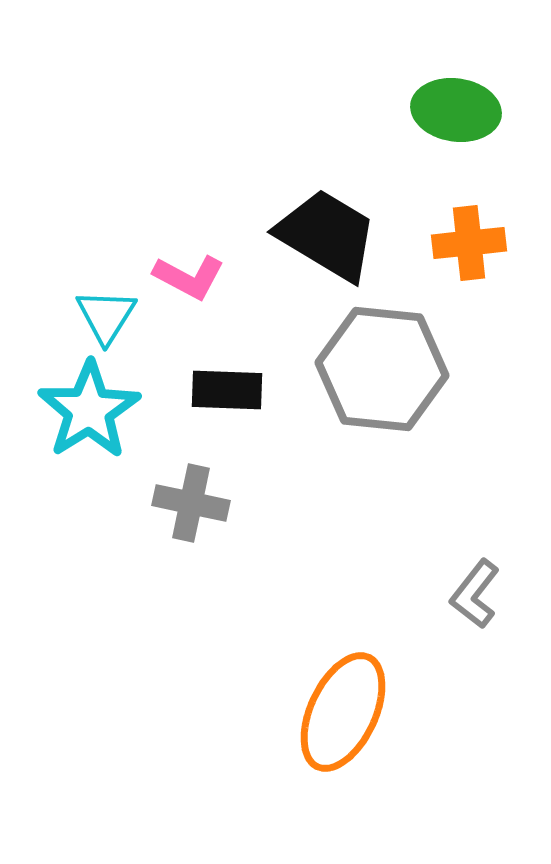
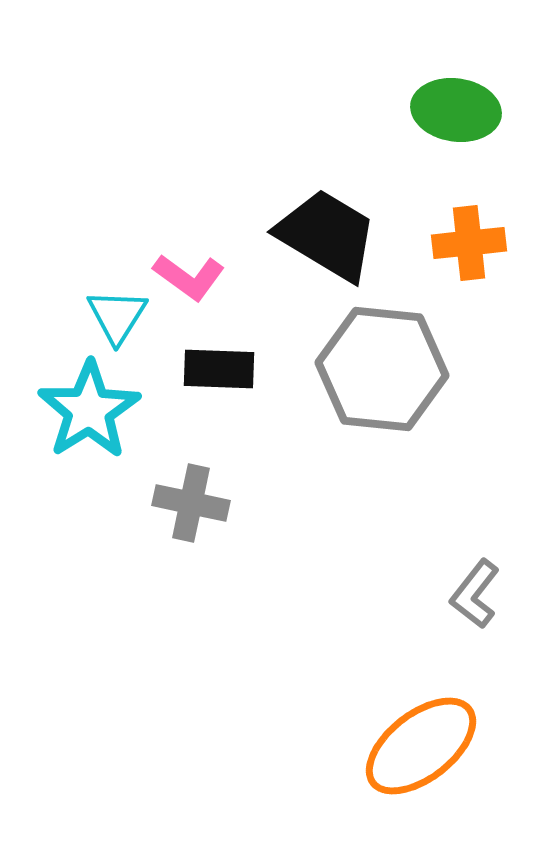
pink L-shape: rotated 8 degrees clockwise
cyan triangle: moved 11 px right
black rectangle: moved 8 px left, 21 px up
orange ellipse: moved 78 px right, 34 px down; rotated 27 degrees clockwise
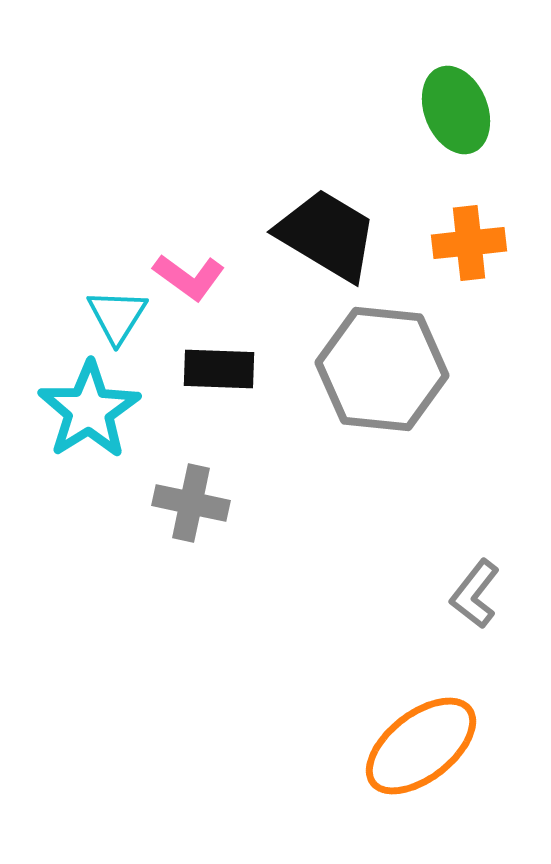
green ellipse: rotated 60 degrees clockwise
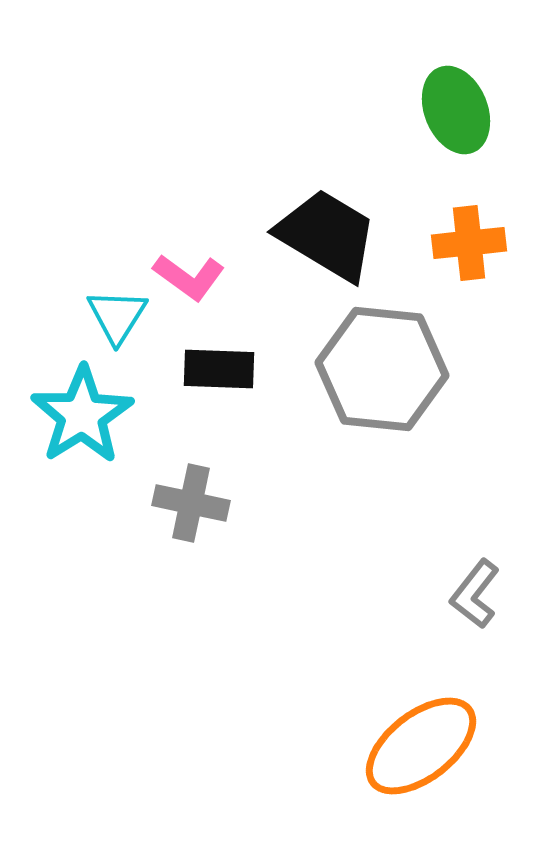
cyan star: moved 7 px left, 5 px down
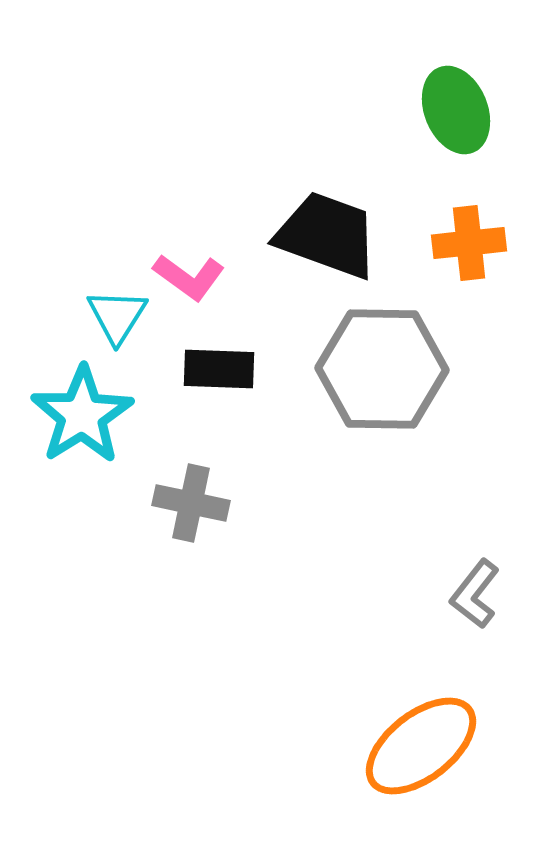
black trapezoid: rotated 11 degrees counterclockwise
gray hexagon: rotated 5 degrees counterclockwise
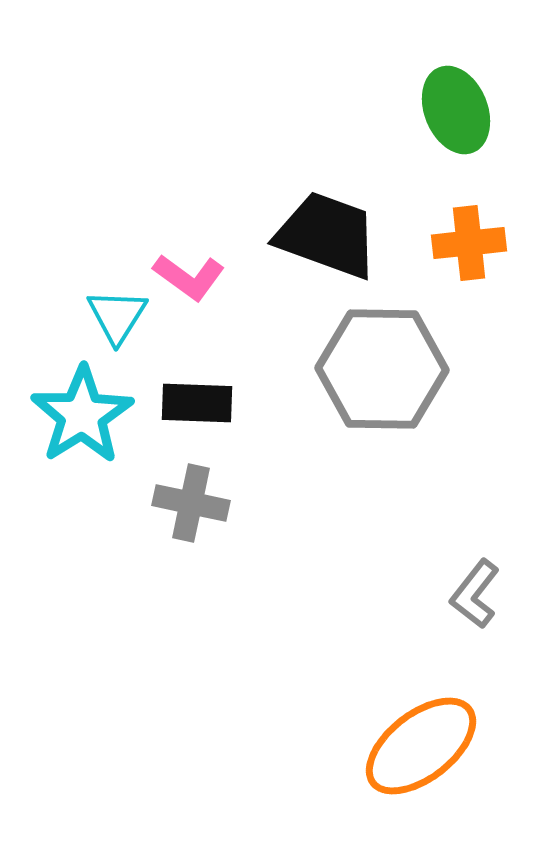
black rectangle: moved 22 px left, 34 px down
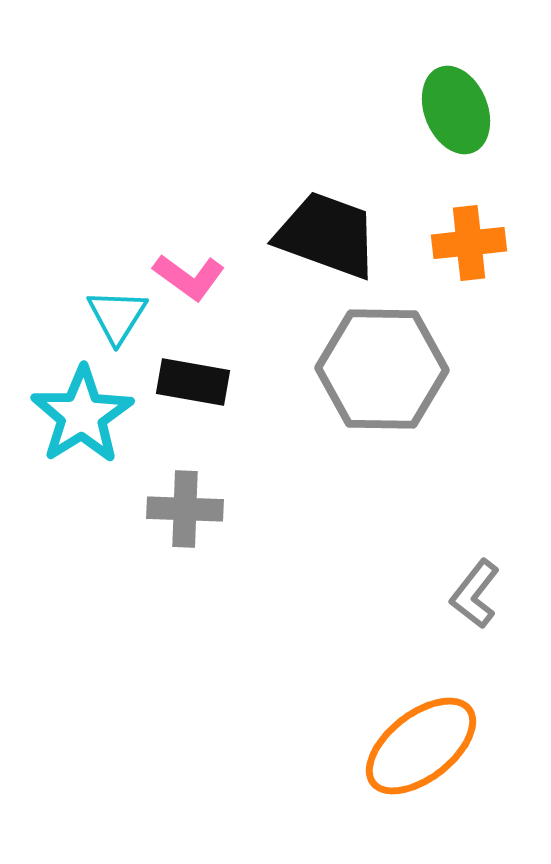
black rectangle: moved 4 px left, 21 px up; rotated 8 degrees clockwise
gray cross: moved 6 px left, 6 px down; rotated 10 degrees counterclockwise
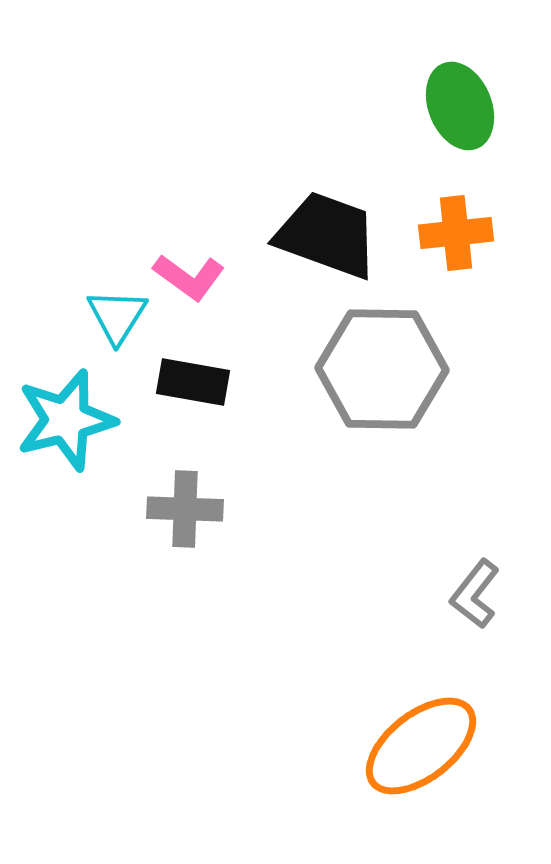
green ellipse: moved 4 px right, 4 px up
orange cross: moved 13 px left, 10 px up
cyan star: moved 16 px left, 5 px down; rotated 18 degrees clockwise
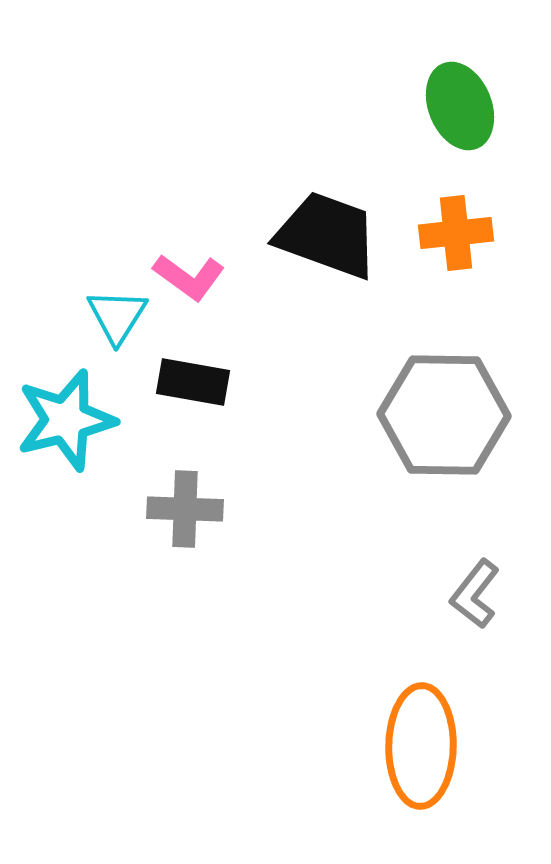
gray hexagon: moved 62 px right, 46 px down
orange ellipse: rotated 51 degrees counterclockwise
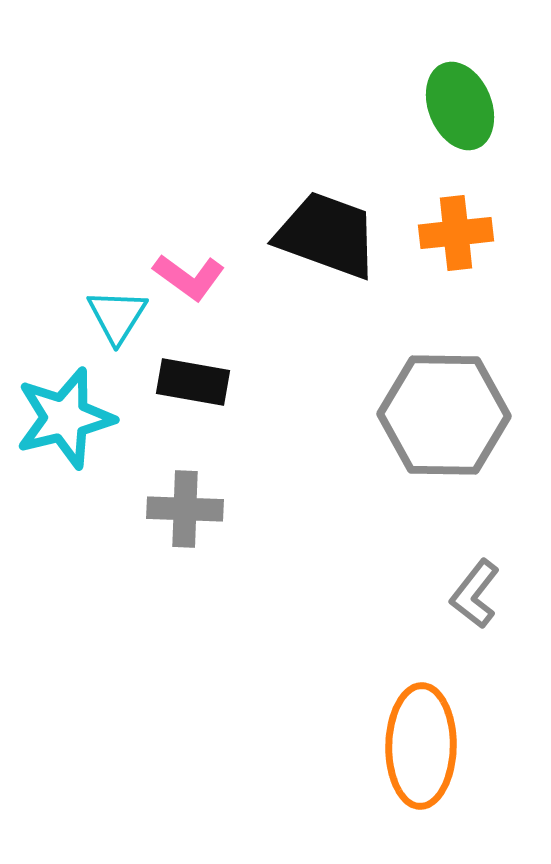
cyan star: moved 1 px left, 2 px up
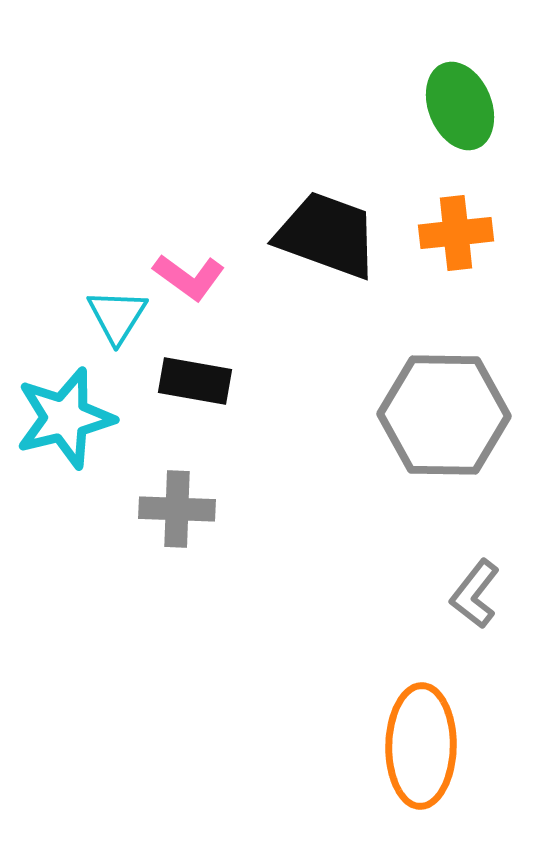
black rectangle: moved 2 px right, 1 px up
gray cross: moved 8 px left
